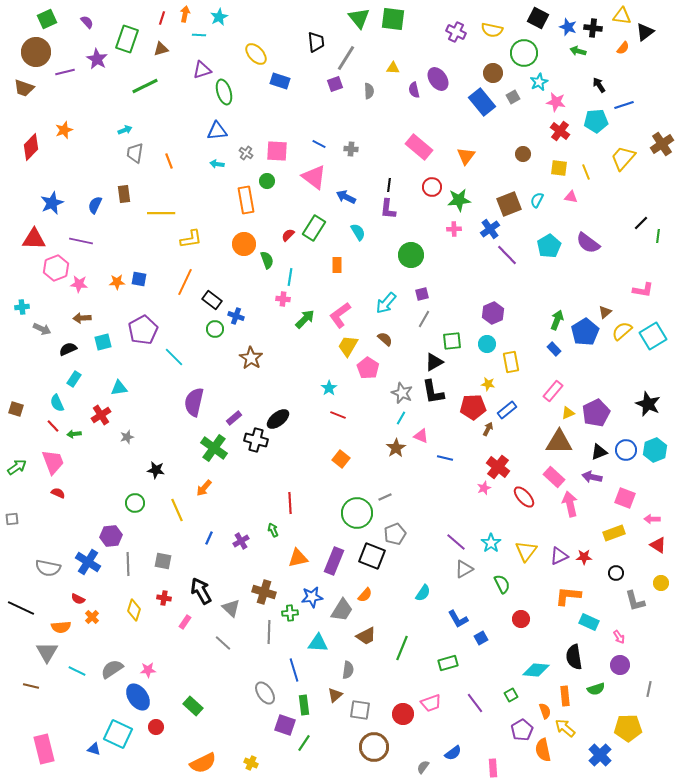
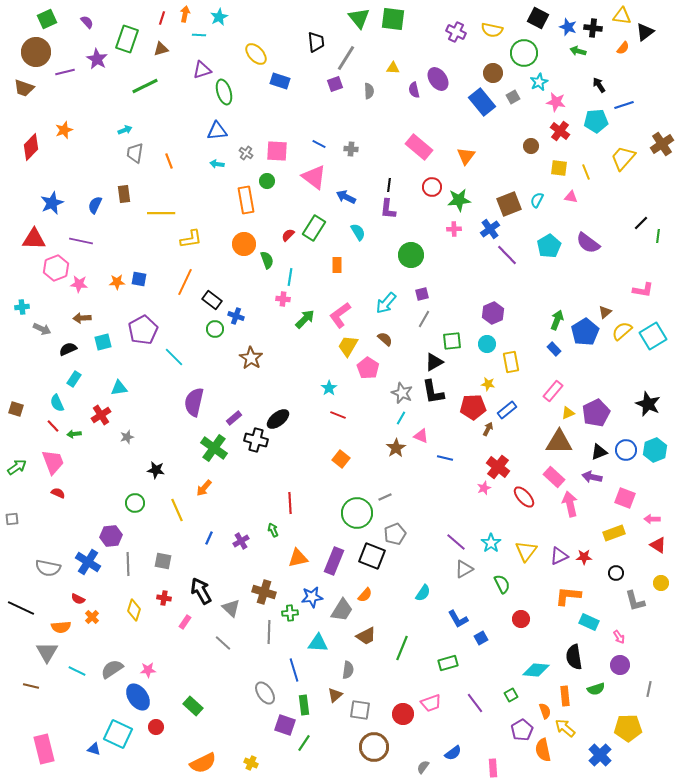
brown circle at (523, 154): moved 8 px right, 8 px up
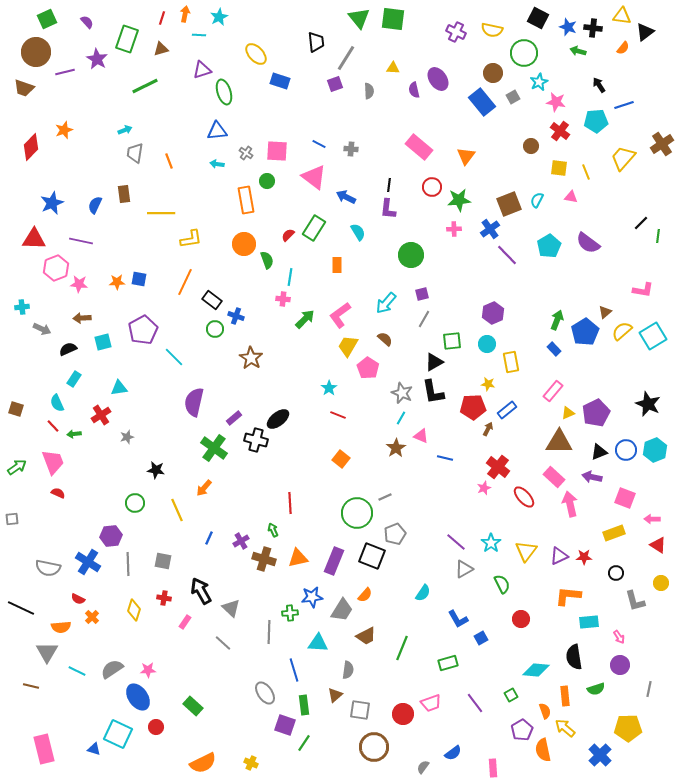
brown cross at (264, 592): moved 33 px up
cyan rectangle at (589, 622): rotated 30 degrees counterclockwise
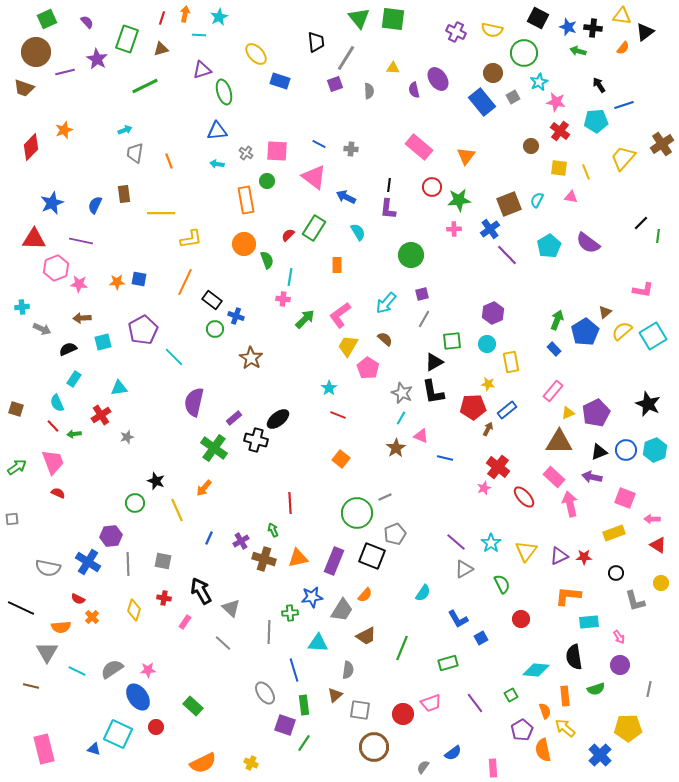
black star at (156, 470): moved 11 px down; rotated 12 degrees clockwise
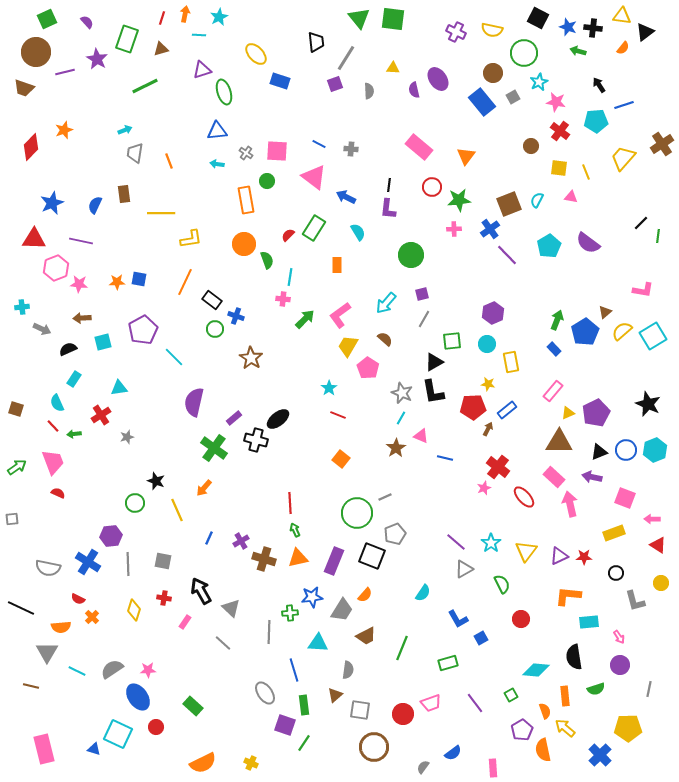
green arrow at (273, 530): moved 22 px right
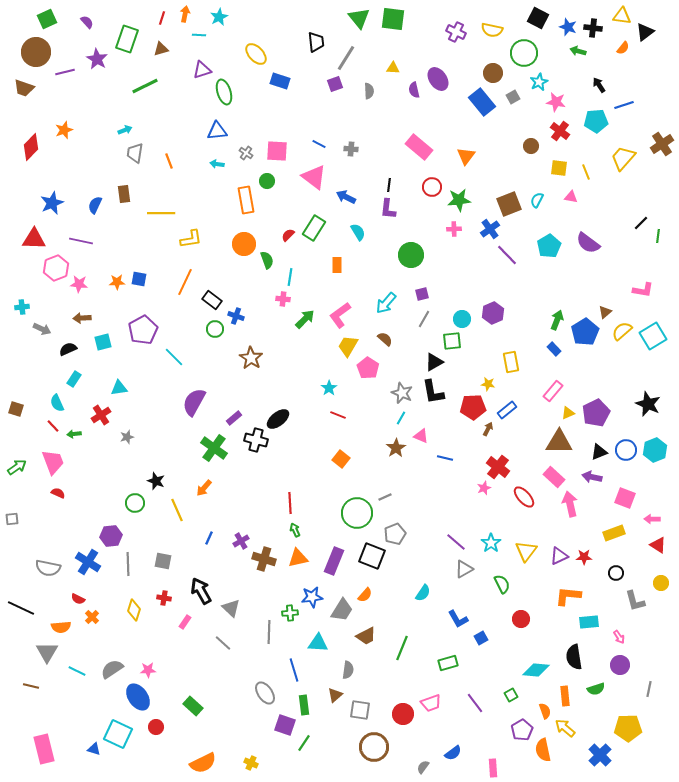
cyan circle at (487, 344): moved 25 px left, 25 px up
purple semicircle at (194, 402): rotated 16 degrees clockwise
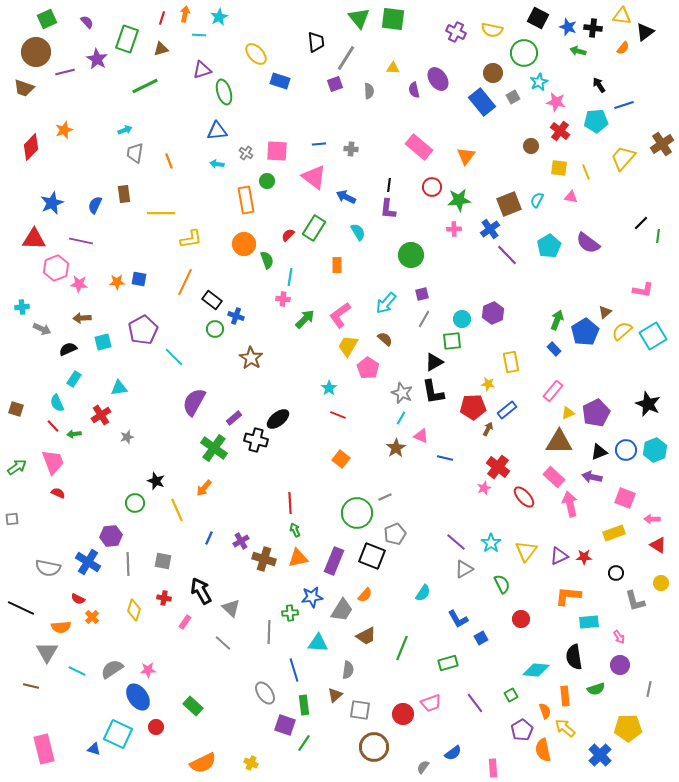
blue line at (319, 144): rotated 32 degrees counterclockwise
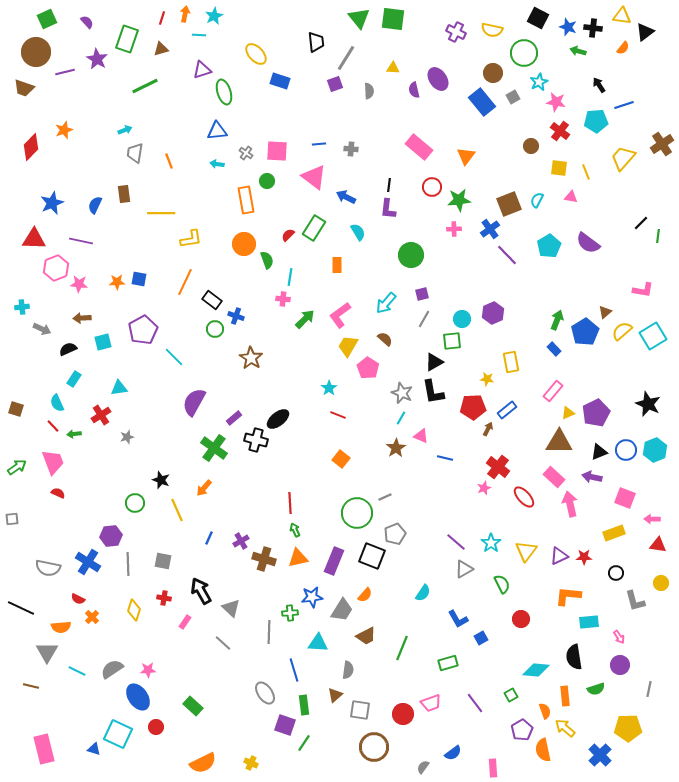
cyan star at (219, 17): moved 5 px left, 1 px up
yellow star at (488, 384): moved 1 px left, 5 px up
black star at (156, 481): moved 5 px right, 1 px up
red triangle at (658, 545): rotated 24 degrees counterclockwise
